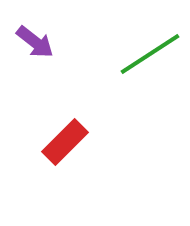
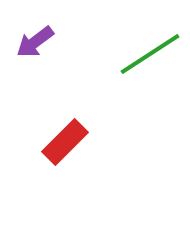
purple arrow: rotated 105 degrees clockwise
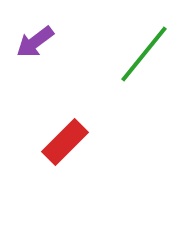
green line: moved 6 px left; rotated 18 degrees counterclockwise
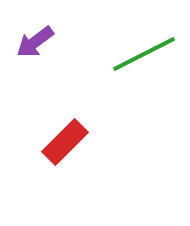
green line: rotated 24 degrees clockwise
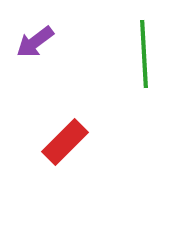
green line: rotated 66 degrees counterclockwise
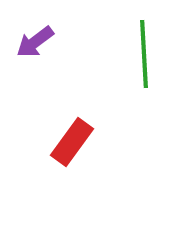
red rectangle: moved 7 px right; rotated 9 degrees counterclockwise
